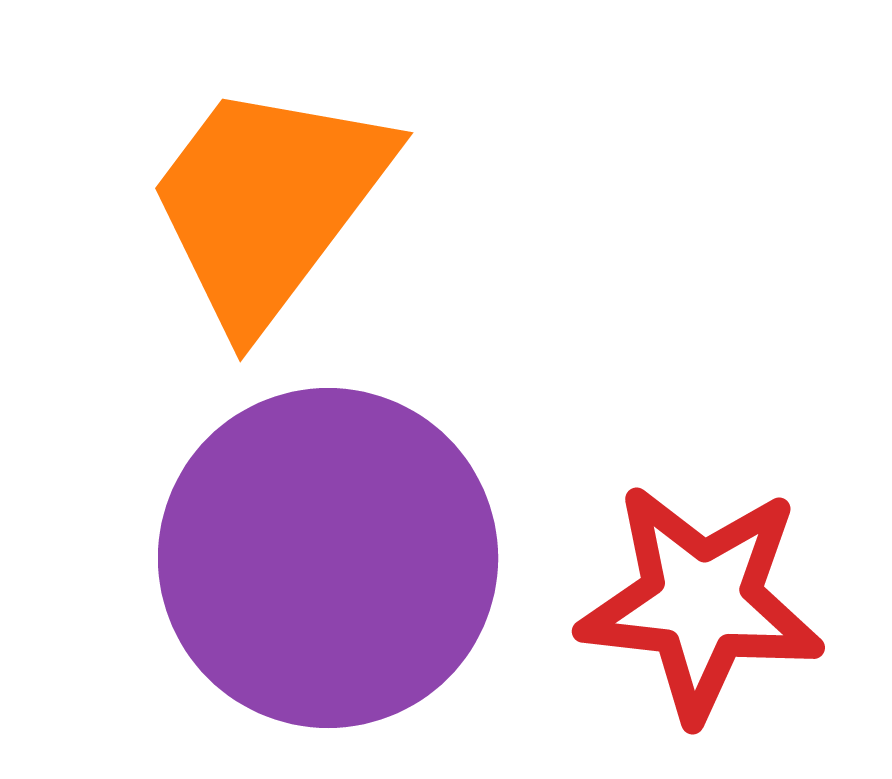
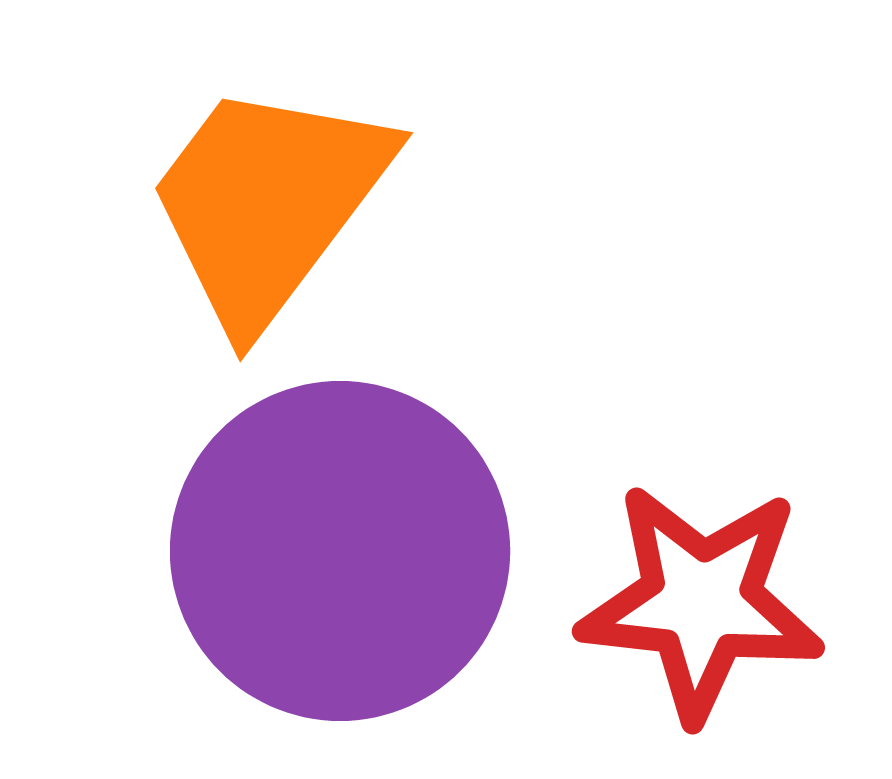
purple circle: moved 12 px right, 7 px up
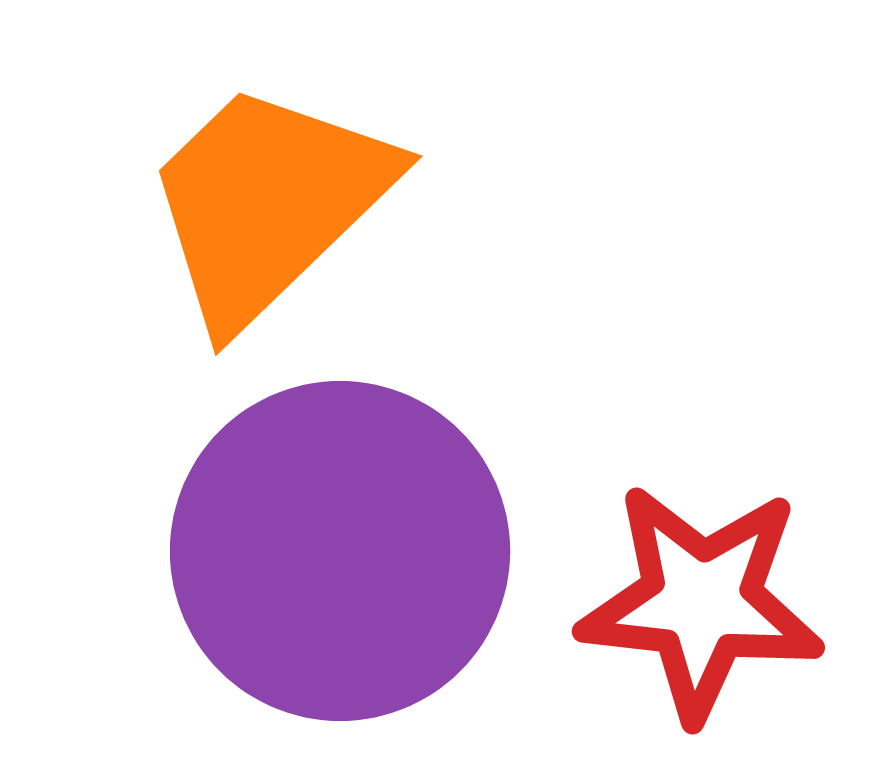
orange trapezoid: rotated 9 degrees clockwise
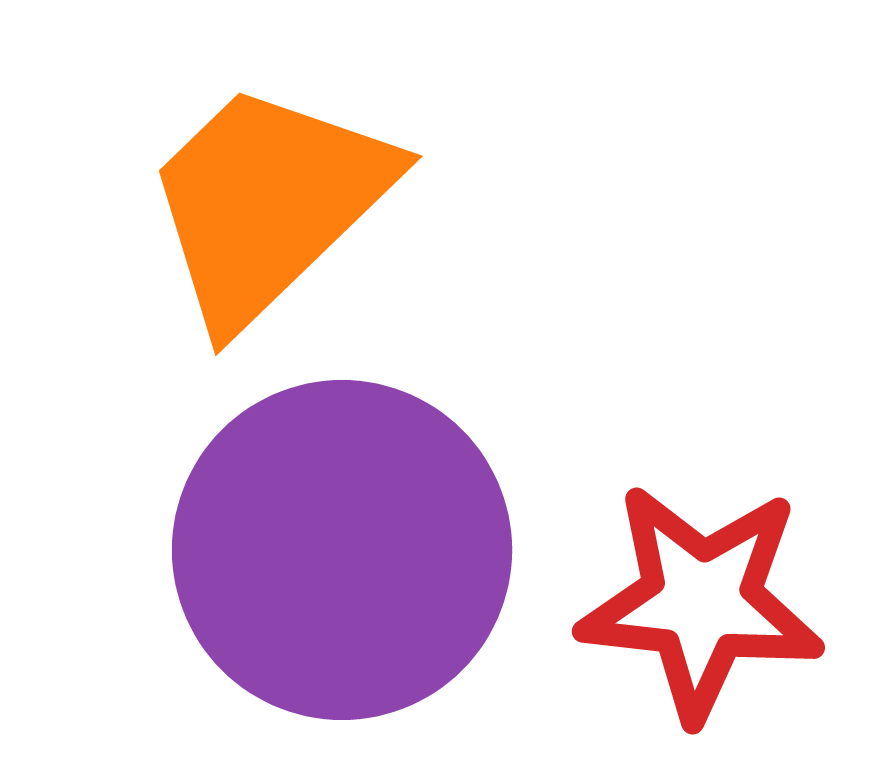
purple circle: moved 2 px right, 1 px up
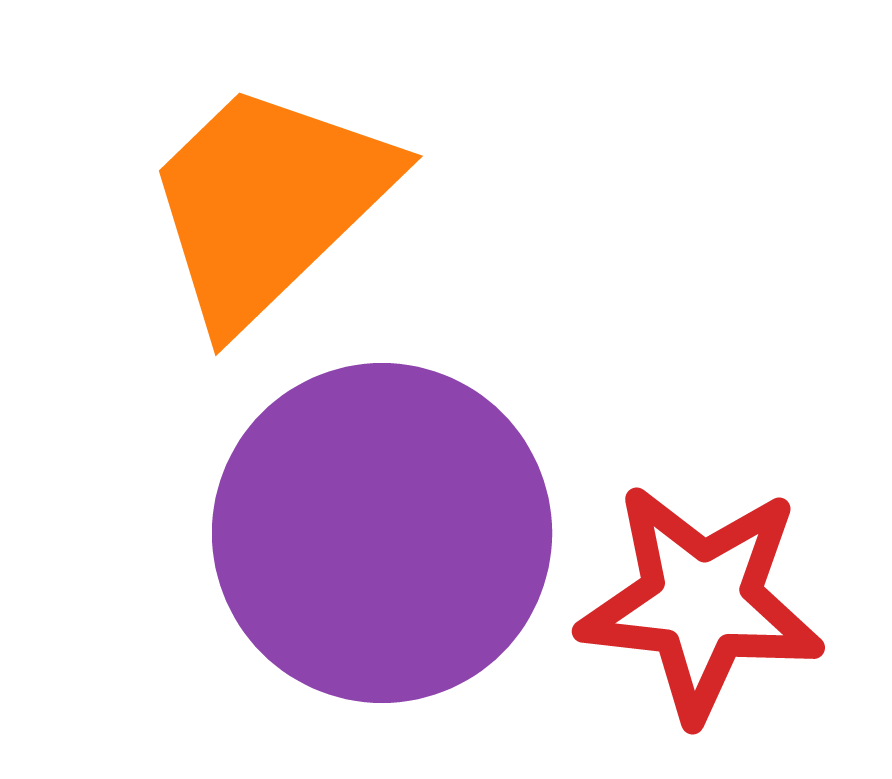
purple circle: moved 40 px right, 17 px up
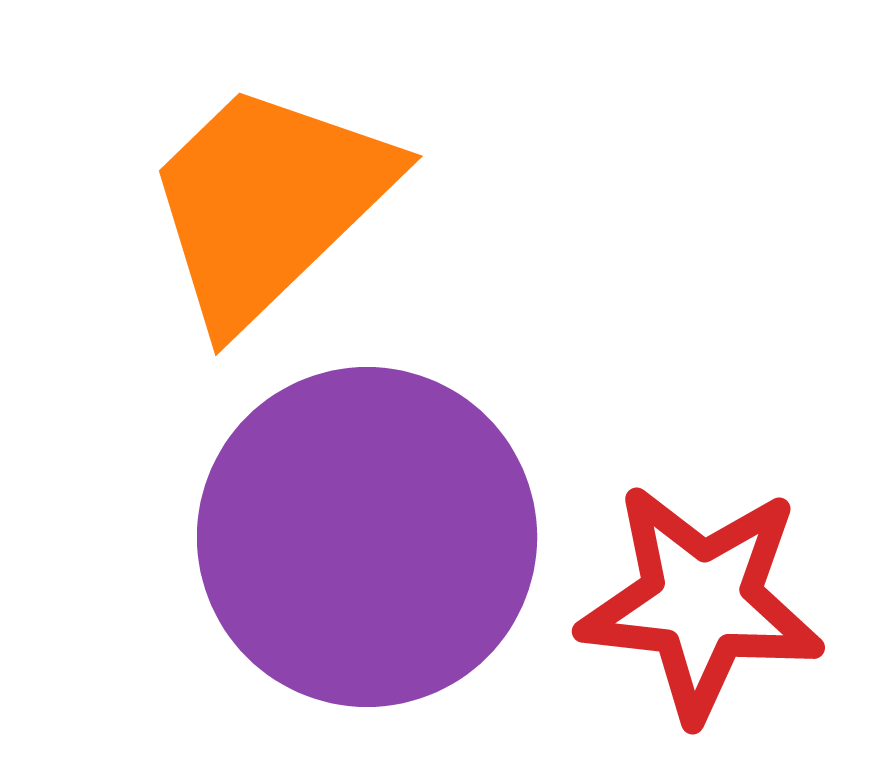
purple circle: moved 15 px left, 4 px down
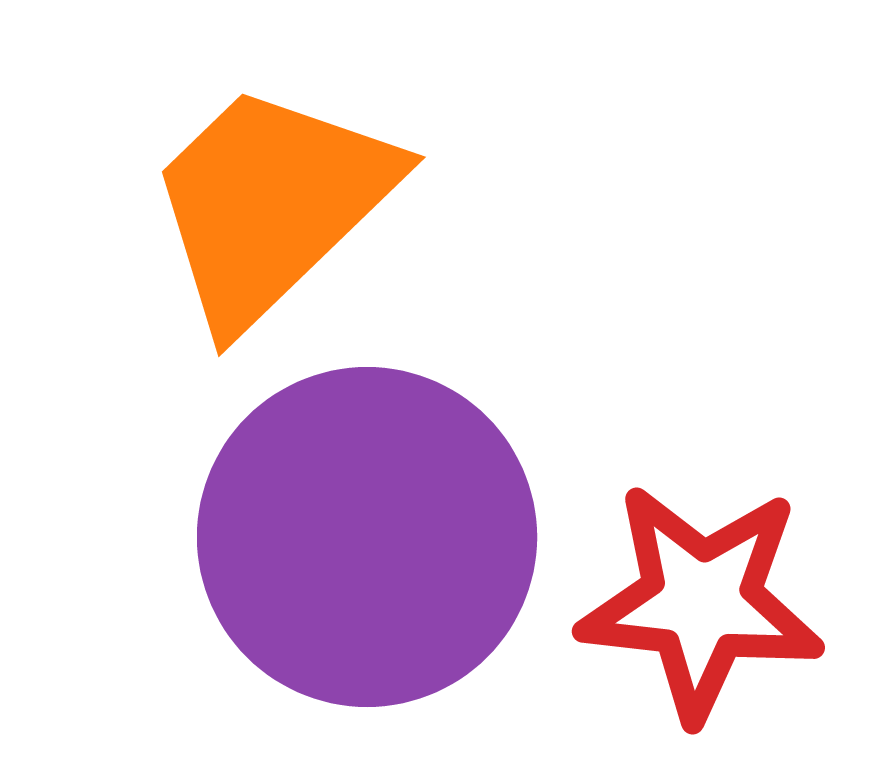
orange trapezoid: moved 3 px right, 1 px down
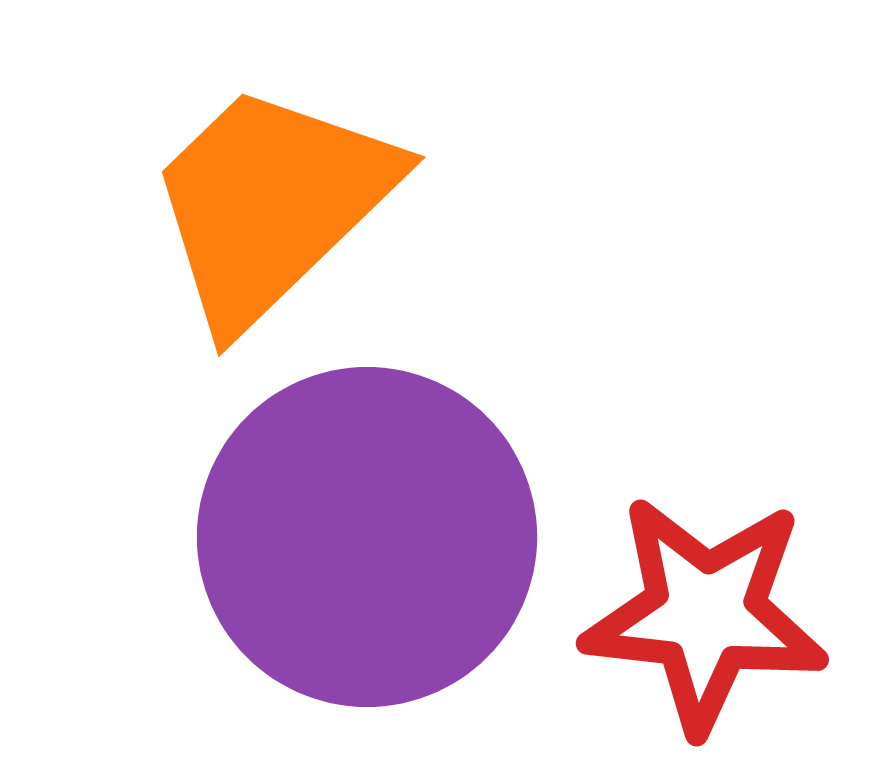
red star: moved 4 px right, 12 px down
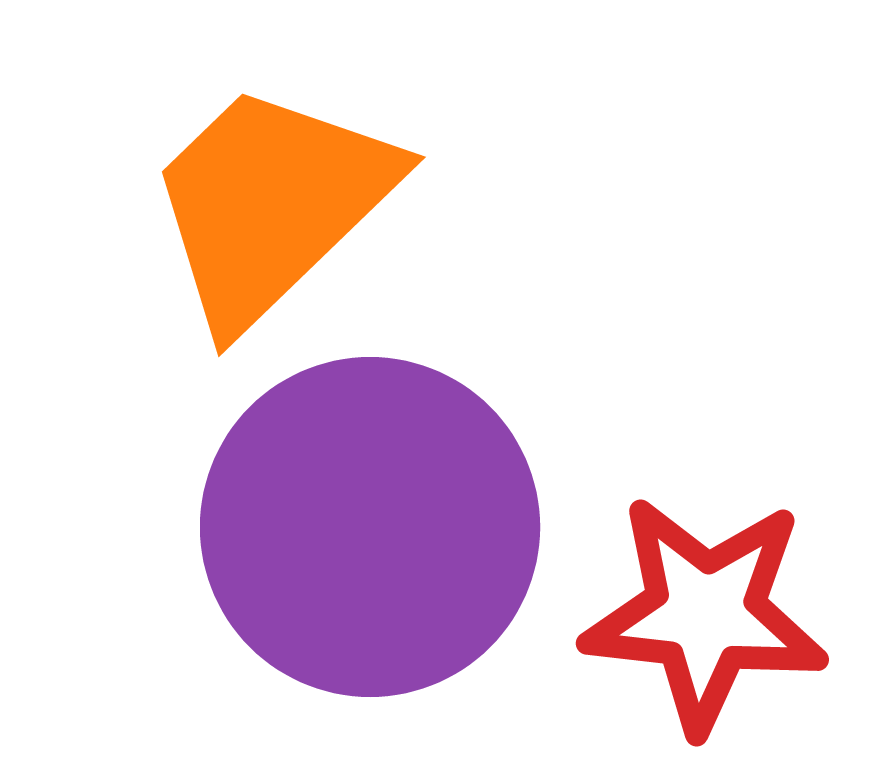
purple circle: moved 3 px right, 10 px up
